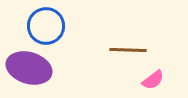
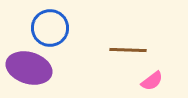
blue circle: moved 4 px right, 2 px down
pink semicircle: moved 1 px left, 1 px down
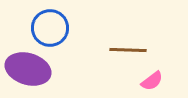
purple ellipse: moved 1 px left, 1 px down
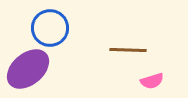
purple ellipse: rotated 57 degrees counterclockwise
pink semicircle: rotated 20 degrees clockwise
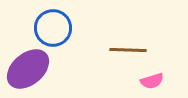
blue circle: moved 3 px right
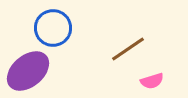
brown line: moved 1 px up; rotated 36 degrees counterclockwise
purple ellipse: moved 2 px down
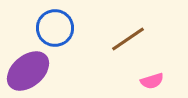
blue circle: moved 2 px right
brown line: moved 10 px up
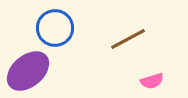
brown line: rotated 6 degrees clockwise
